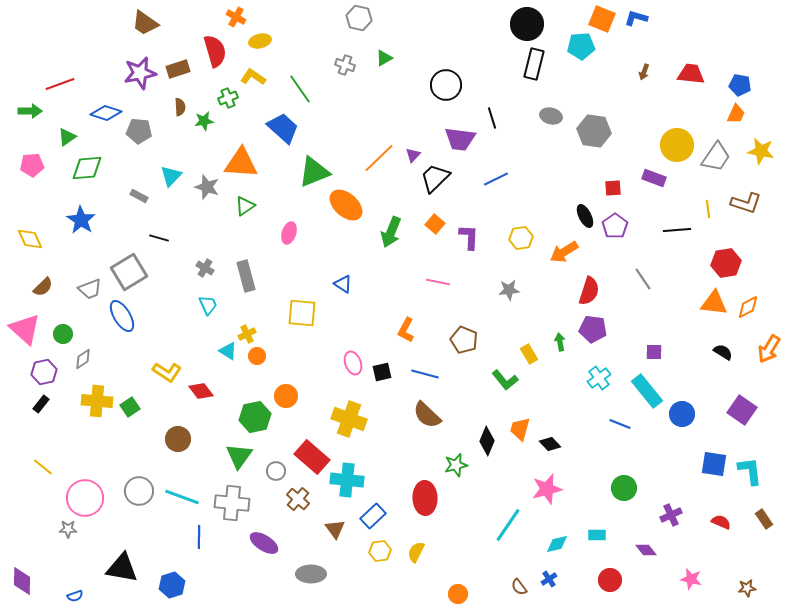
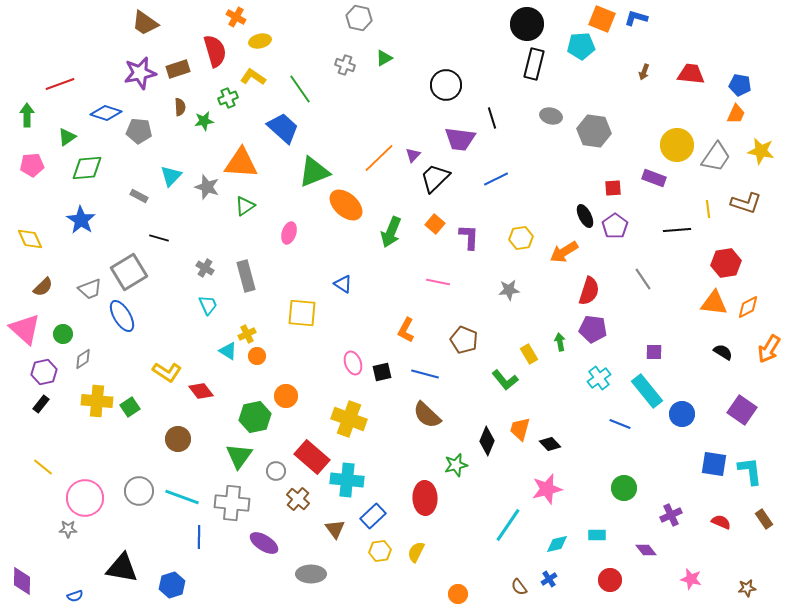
green arrow at (30, 111): moved 3 px left, 4 px down; rotated 90 degrees counterclockwise
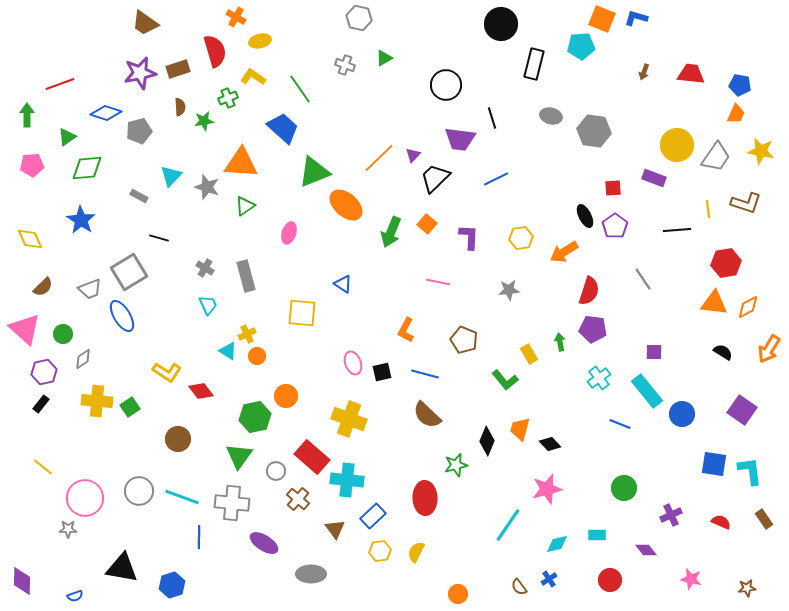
black circle at (527, 24): moved 26 px left
gray pentagon at (139, 131): rotated 20 degrees counterclockwise
orange square at (435, 224): moved 8 px left
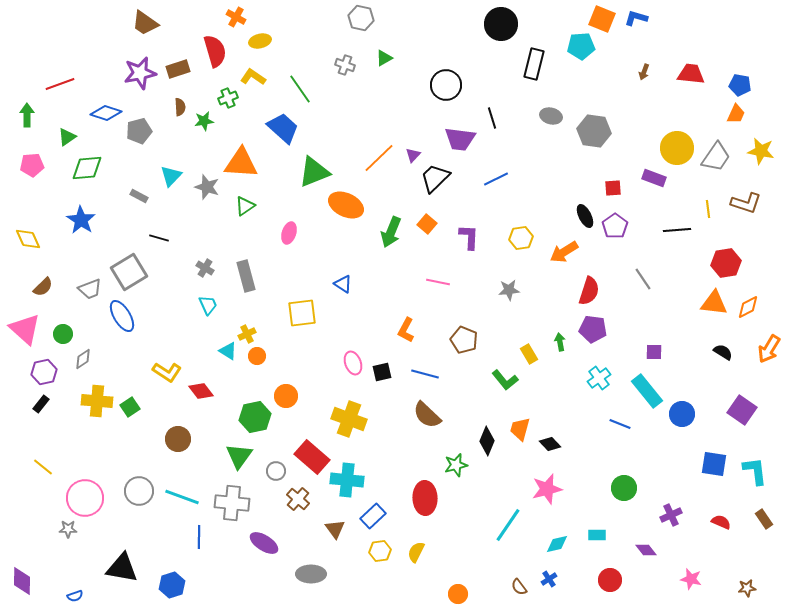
gray hexagon at (359, 18): moved 2 px right
yellow circle at (677, 145): moved 3 px down
orange ellipse at (346, 205): rotated 16 degrees counterclockwise
yellow diamond at (30, 239): moved 2 px left
yellow square at (302, 313): rotated 12 degrees counterclockwise
cyan L-shape at (750, 471): moved 5 px right
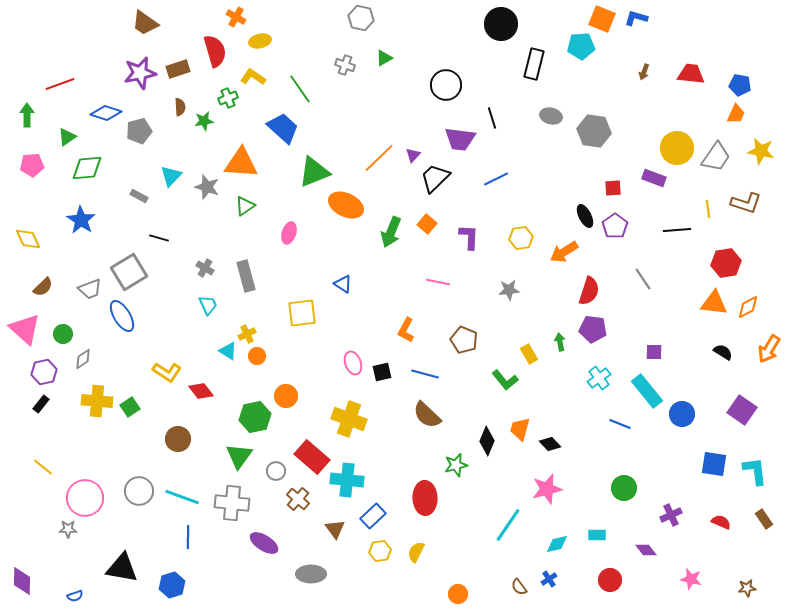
blue line at (199, 537): moved 11 px left
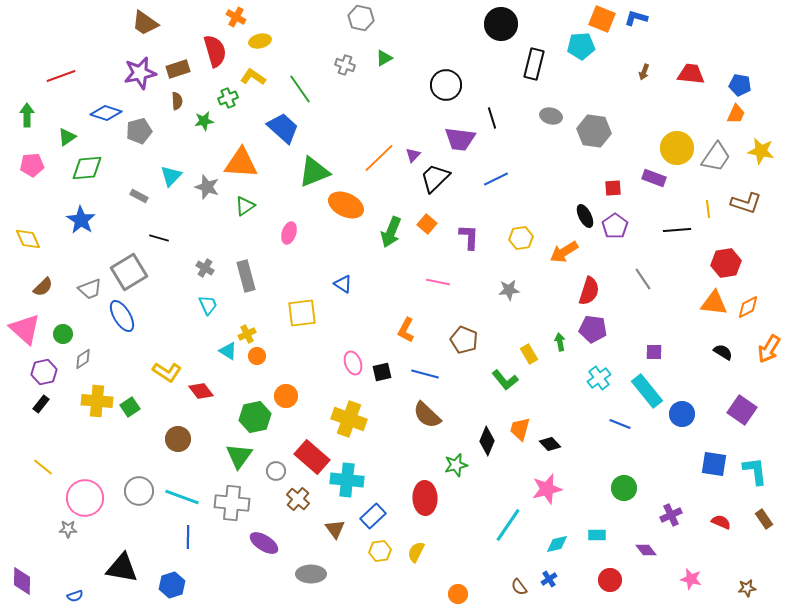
red line at (60, 84): moved 1 px right, 8 px up
brown semicircle at (180, 107): moved 3 px left, 6 px up
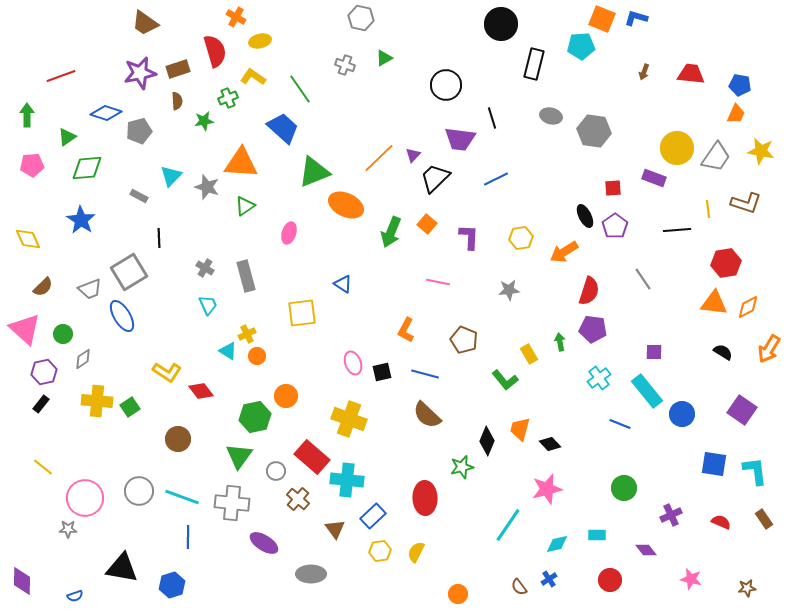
black line at (159, 238): rotated 72 degrees clockwise
green star at (456, 465): moved 6 px right, 2 px down
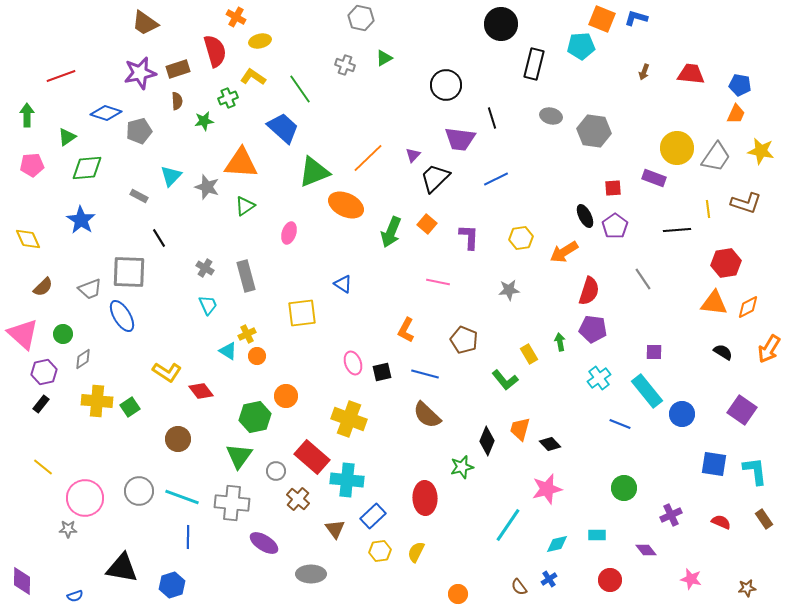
orange line at (379, 158): moved 11 px left
black line at (159, 238): rotated 30 degrees counterclockwise
gray square at (129, 272): rotated 33 degrees clockwise
pink triangle at (25, 329): moved 2 px left, 5 px down
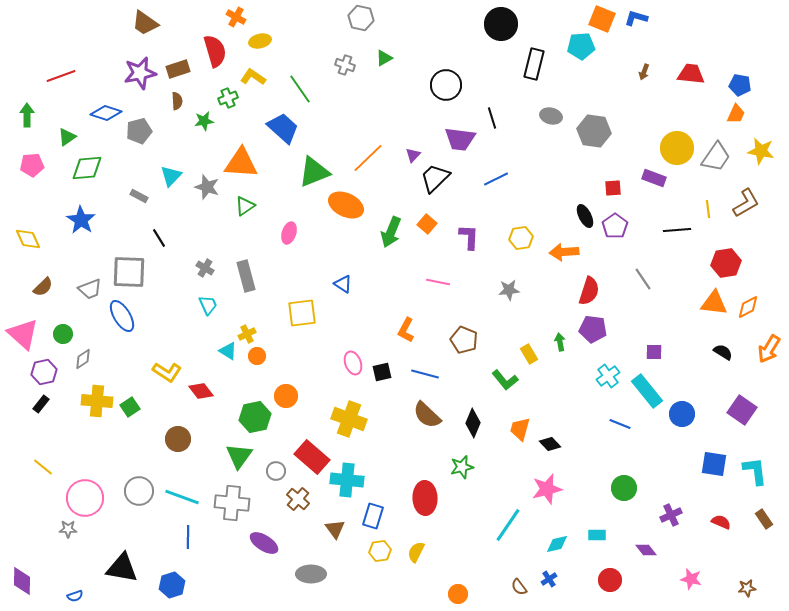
brown L-shape at (746, 203): rotated 48 degrees counterclockwise
orange arrow at (564, 252): rotated 28 degrees clockwise
cyan cross at (599, 378): moved 9 px right, 2 px up
black diamond at (487, 441): moved 14 px left, 18 px up
blue rectangle at (373, 516): rotated 30 degrees counterclockwise
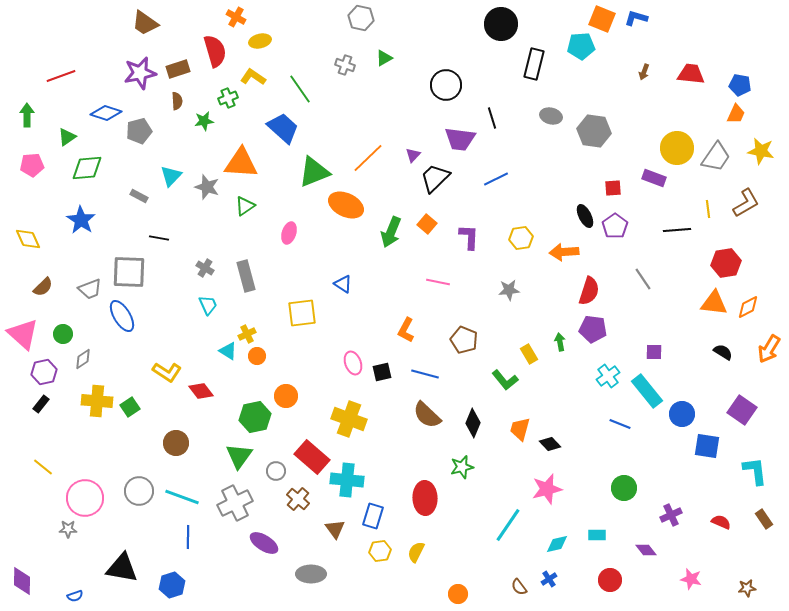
black line at (159, 238): rotated 48 degrees counterclockwise
brown circle at (178, 439): moved 2 px left, 4 px down
blue square at (714, 464): moved 7 px left, 18 px up
gray cross at (232, 503): moved 3 px right; rotated 32 degrees counterclockwise
